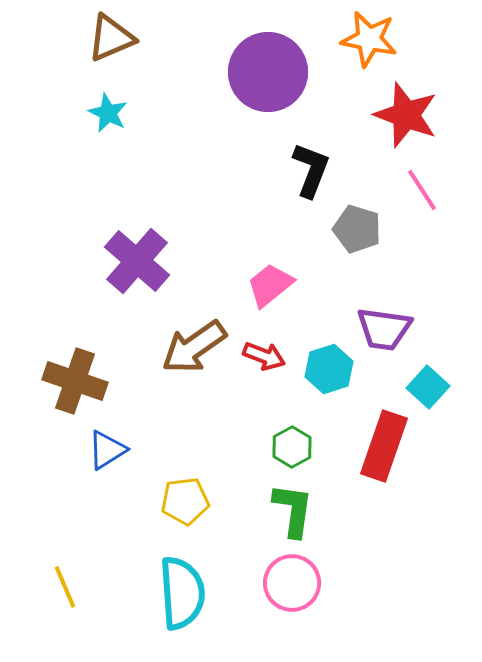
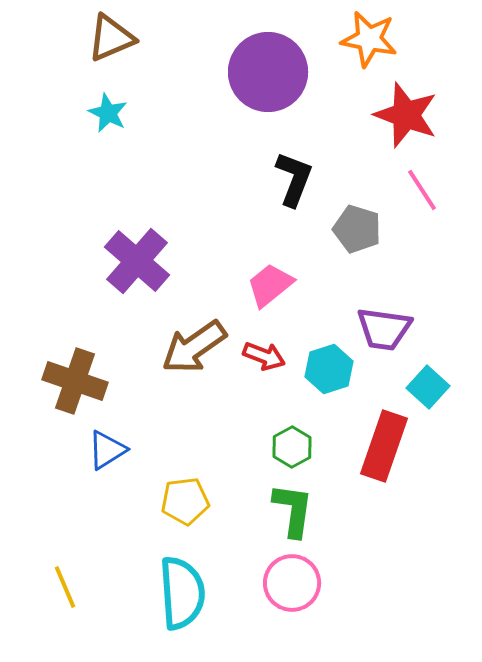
black L-shape: moved 17 px left, 9 px down
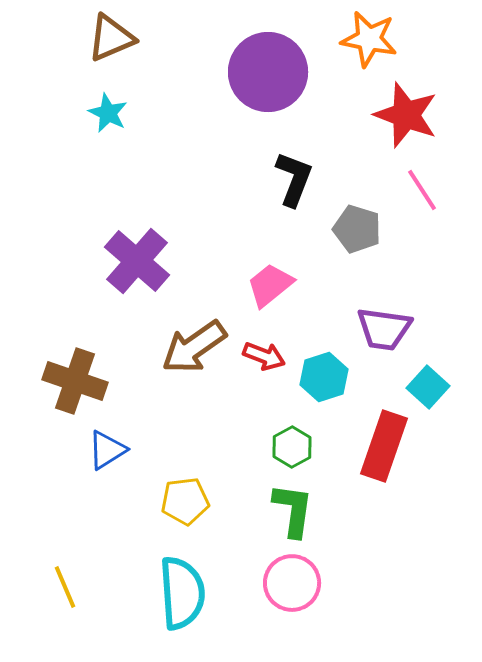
cyan hexagon: moved 5 px left, 8 px down
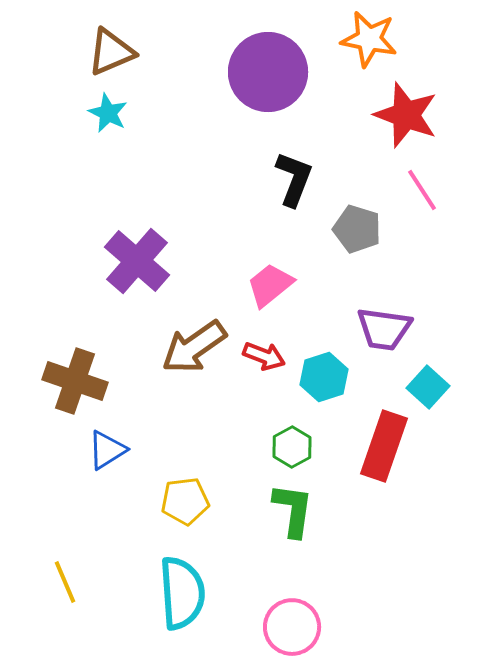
brown triangle: moved 14 px down
pink circle: moved 44 px down
yellow line: moved 5 px up
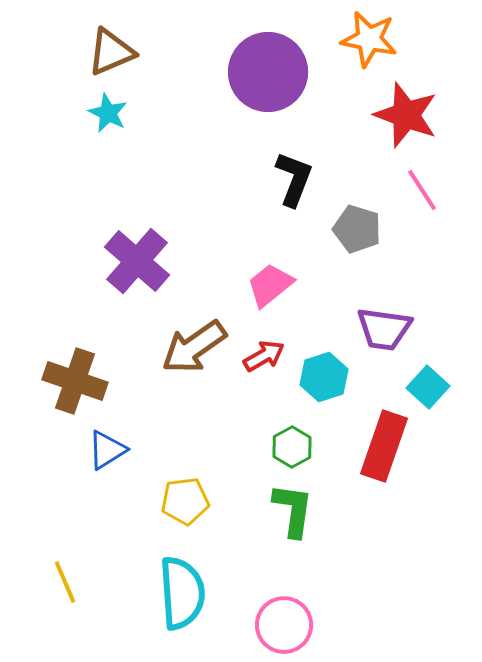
red arrow: rotated 51 degrees counterclockwise
pink circle: moved 8 px left, 2 px up
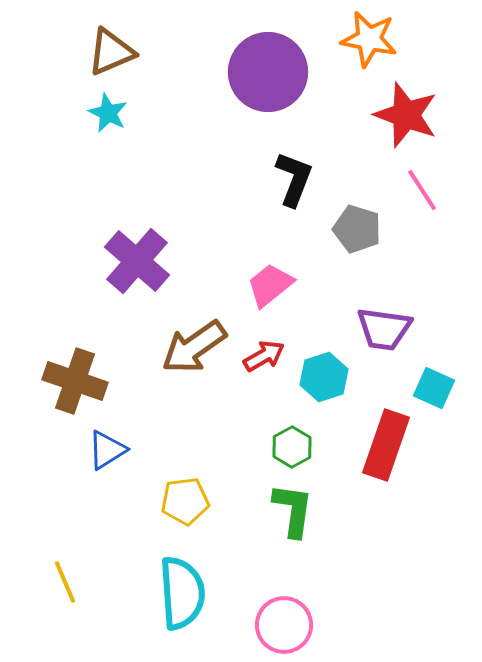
cyan square: moved 6 px right, 1 px down; rotated 18 degrees counterclockwise
red rectangle: moved 2 px right, 1 px up
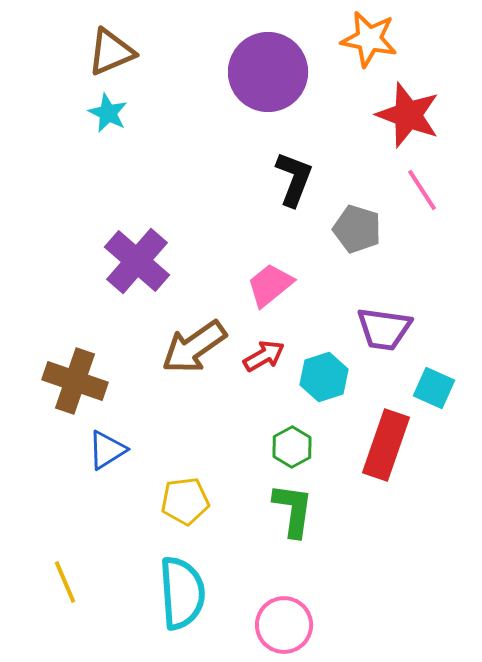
red star: moved 2 px right
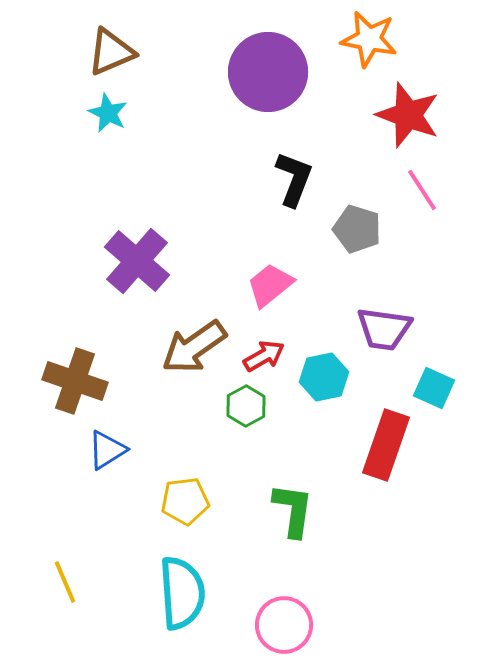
cyan hexagon: rotated 6 degrees clockwise
green hexagon: moved 46 px left, 41 px up
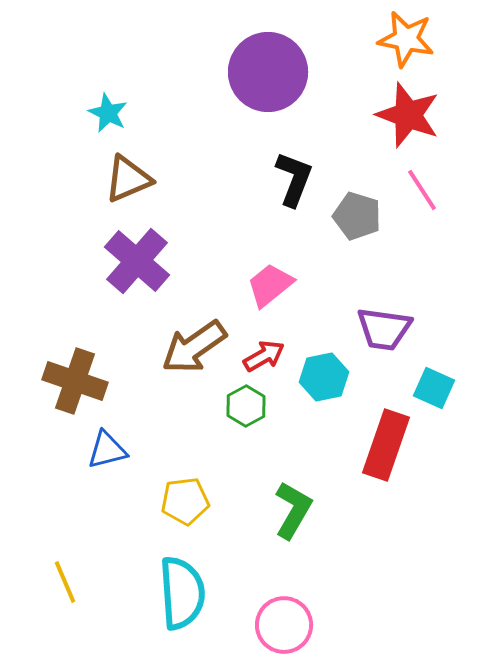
orange star: moved 37 px right
brown triangle: moved 17 px right, 127 px down
gray pentagon: moved 13 px up
blue triangle: rotated 18 degrees clockwise
green L-shape: rotated 22 degrees clockwise
